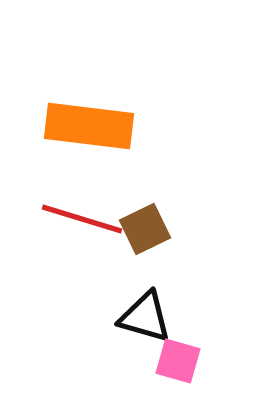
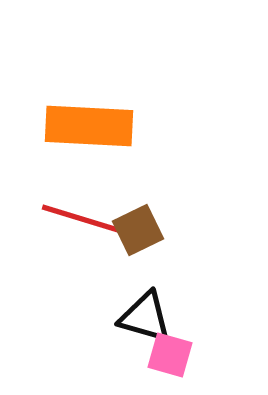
orange rectangle: rotated 4 degrees counterclockwise
brown square: moved 7 px left, 1 px down
pink square: moved 8 px left, 6 px up
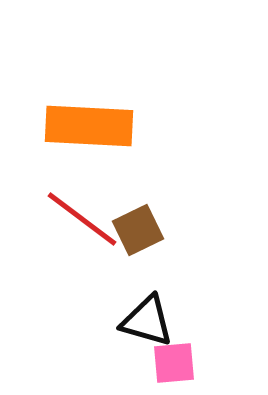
red line: rotated 20 degrees clockwise
black triangle: moved 2 px right, 4 px down
pink square: moved 4 px right, 8 px down; rotated 21 degrees counterclockwise
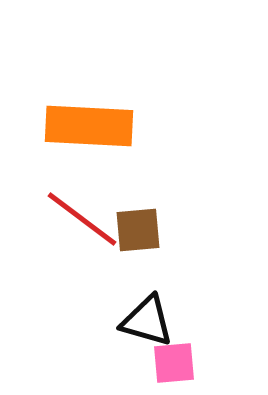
brown square: rotated 21 degrees clockwise
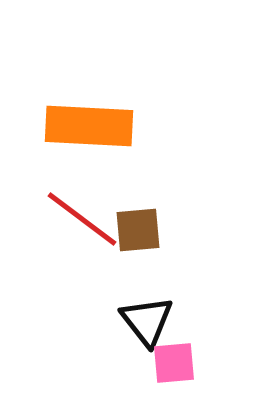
black triangle: rotated 36 degrees clockwise
